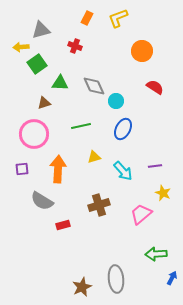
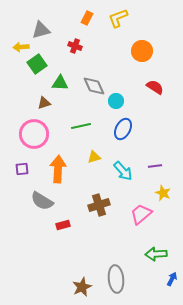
blue arrow: moved 1 px down
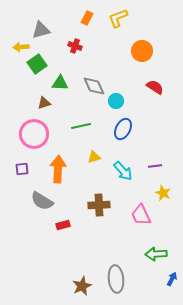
brown cross: rotated 15 degrees clockwise
pink trapezoid: moved 1 px down; rotated 75 degrees counterclockwise
brown star: moved 1 px up
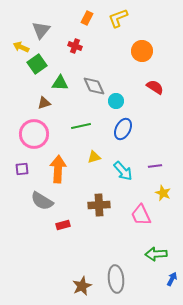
gray triangle: rotated 36 degrees counterclockwise
yellow arrow: rotated 28 degrees clockwise
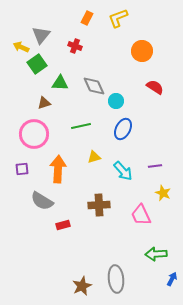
gray triangle: moved 5 px down
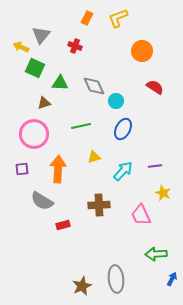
green square: moved 2 px left, 4 px down; rotated 30 degrees counterclockwise
cyan arrow: rotated 95 degrees counterclockwise
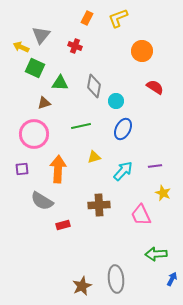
gray diamond: rotated 35 degrees clockwise
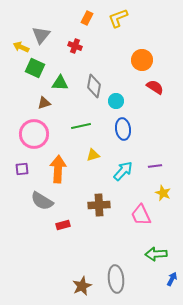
orange circle: moved 9 px down
blue ellipse: rotated 35 degrees counterclockwise
yellow triangle: moved 1 px left, 2 px up
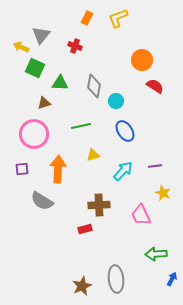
red semicircle: moved 1 px up
blue ellipse: moved 2 px right, 2 px down; rotated 25 degrees counterclockwise
red rectangle: moved 22 px right, 4 px down
